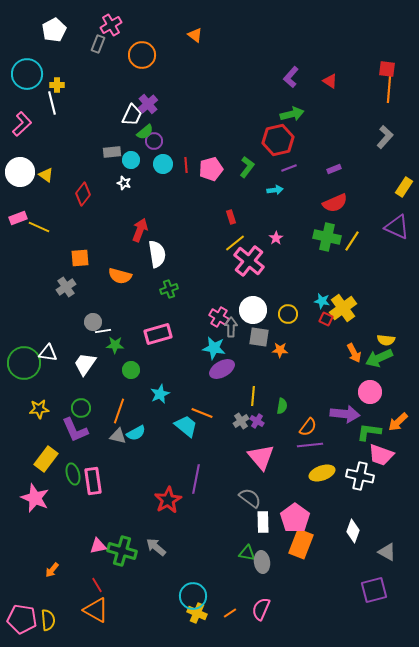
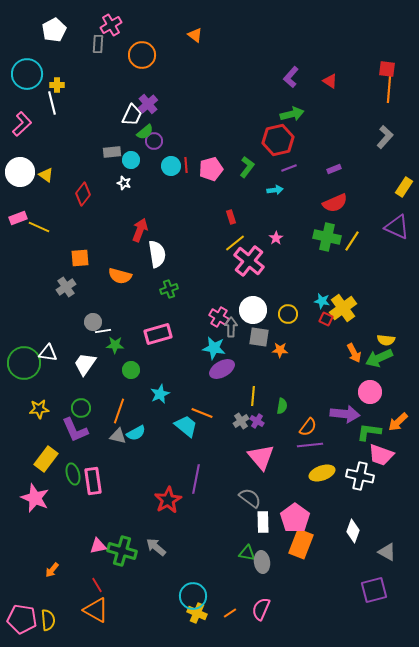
gray rectangle at (98, 44): rotated 18 degrees counterclockwise
cyan circle at (163, 164): moved 8 px right, 2 px down
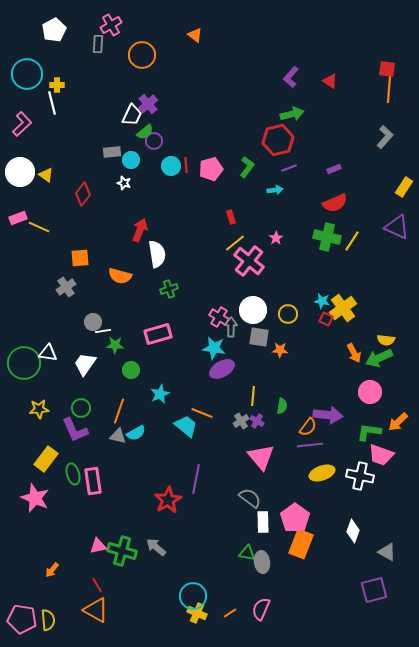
purple arrow at (345, 414): moved 17 px left, 1 px down
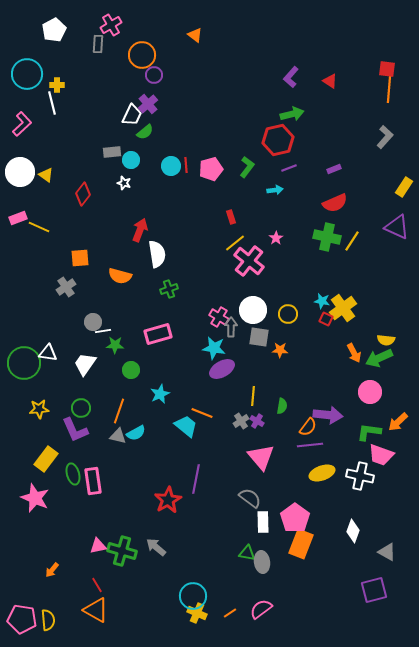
purple circle at (154, 141): moved 66 px up
pink semicircle at (261, 609): rotated 30 degrees clockwise
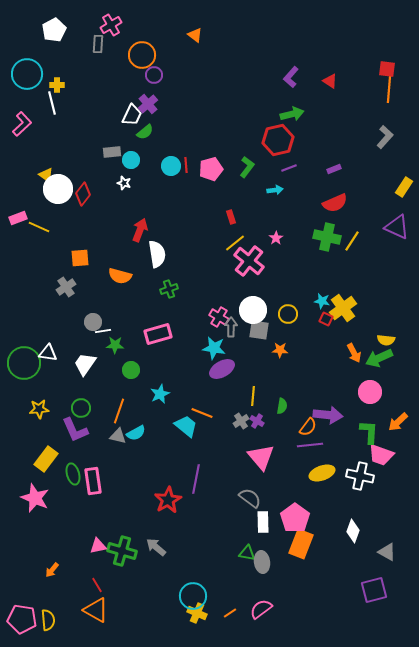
white circle at (20, 172): moved 38 px right, 17 px down
gray square at (259, 337): moved 7 px up
green L-shape at (369, 432): rotated 85 degrees clockwise
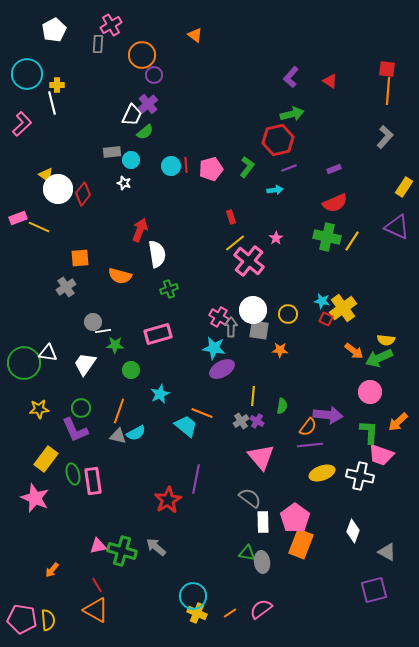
orange line at (389, 89): moved 1 px left, 2 px down
orange arrow at (354, 353): moved 2 px up; rotated 24 degrees counterclockwise
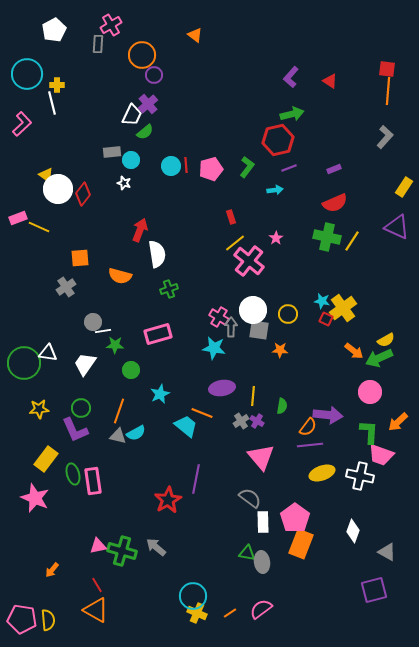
yellow semicircle at (386, 340): rotated 36 degrees counterclockwise
purple ellipse at (222, 369): moved 19 px down; rotated 20 degrees clockwise
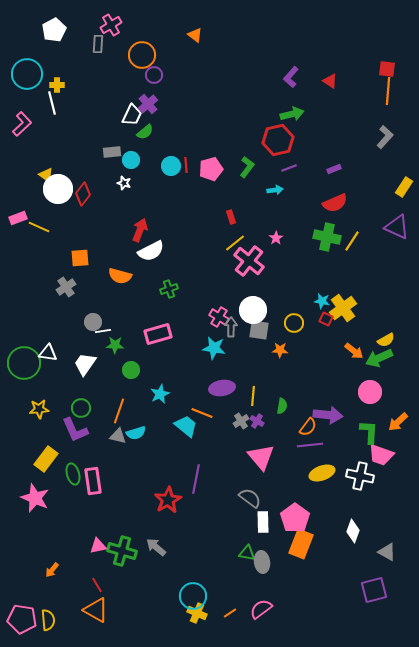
white semicircle at (157, 254): moved 6 px left, 3 px up; rotated 72 degrees clockwise
yellow circle at (288, 314): moved 6 px right, 9 px down
cyan semicircle at (136, 433): rotated 12 degrees clockwise
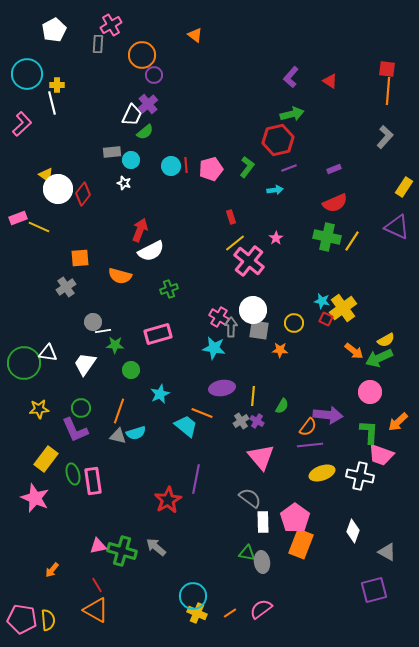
green semicircle at (282, 406): rotated 21 degrees clockwise
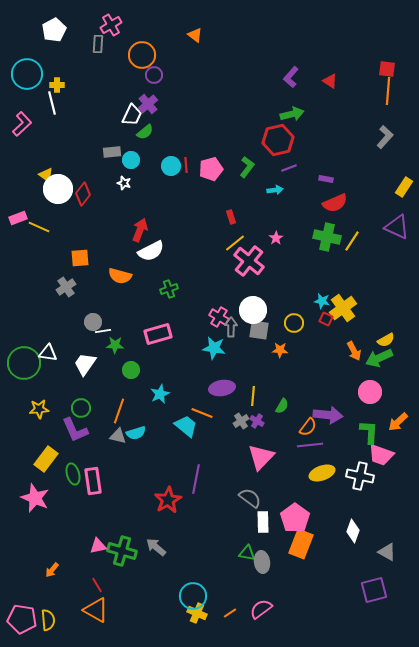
purple rectangle at (334, 169): moved 8 px left, 10 px down; rotated 32 degrees clockwise
orange arrow at (354, 351): rotated 24 degrees clockwise
pink triangle at (261, 457): rotated 24 degrees clockwise
